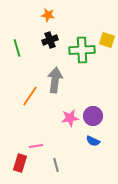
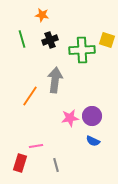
orange star: moved 6 px left
green line: moved 5 px right, 9 px up
purple circle: moved 1 px left
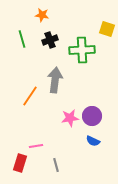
yellow square: moved 11 px up
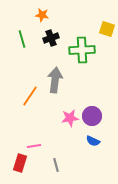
black cross: moved 1 px right, 2 px up
pink line: moved 2 px left
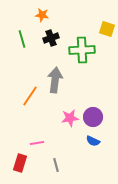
purple circle: moved 1 px right, 1 px down
pink line: moved 3 px right, 3 px up
